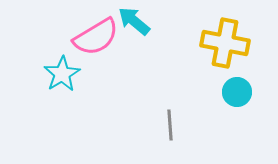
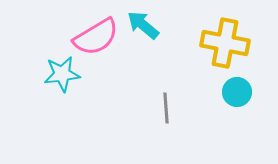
cyan arrow: moved 9 px right, 4 px down
cyan star: rotated 24 degrees clockwise
gray line: moved 4 px left, 17 px up
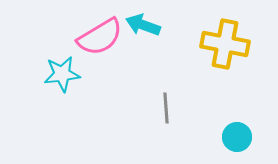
cyan arrow: rotated 20 degrees counterclockwise
pink semicircle: moved 4 px right
yellow cross: moved 1 px down
cyan circle: moved 45 px down
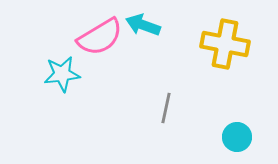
gray line: rotated 16 degrees clockwise
